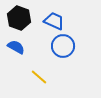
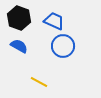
blue semicircle: moved 3 px right, 1 px up
yellow line: moved 5 px down; rotated 12 degrees counterclockwise
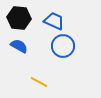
black hexagon: rotated 15 degrees counterclockwise
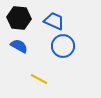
yellow line: moved 3 px up
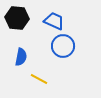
black hexagon: moved 2 px left
blue semicircle: moved 2 px right, 11 px down; rotated 72 degrees clockwise
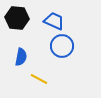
blue circle: moved 1 px left
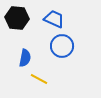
blue trapezoid: moved 2 px up
blue semicircle: moved 4 px right, 1 px down
